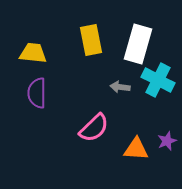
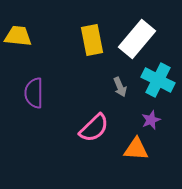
yellow rectangle: moved 1 px right
white rectangle: moved 1 px left, 5 px up; rotated 24 degrees clockwise
yellow trapezoid: moved 15 px left, 17 px up
gray arrow: rotated 120 degrees counterclockwise
purple semicircle: moved 3 px left
purple star: moved 16 px left, 21 px up
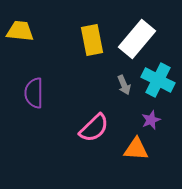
yellow trapezoid: moved 2 px right, 5 px up
gray arrow: moved 4 px right, 2 px up
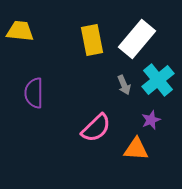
cyan cross: rotated 24 degrees clockwise
pink semicircle: moved 2 px right
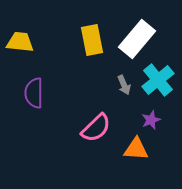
yellow trapezoid: moved 11 px down
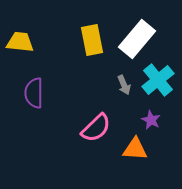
purple star: rotated 24 degrees counterclockwise
orange triangle: moved 1 px left
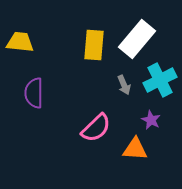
yellow rectangle: moved 2 px right, 5 px down; rotated 16 degrees clockwise
cyan cross: moved 2 px right; rotated 12 degrees clockwise
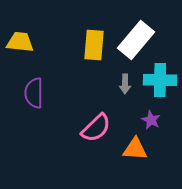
white rectangle: moved 1 px left, 1 px down
cyan cross: rotated 28 degrees clockwise
gray arrow: moved 1 px right, 1 px up; rotated 24 degrees clockwise
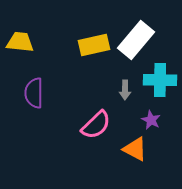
yellow rectangle: rotated 72 degrees clockwise
gray arrow: moved 6 px down
pink semicircle: moved 3 px up
orange triangle: rotated 24 degrees clockwise
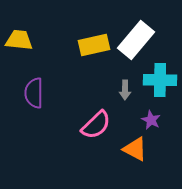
yellow trapezoid: moved 1 px left, 2 px up
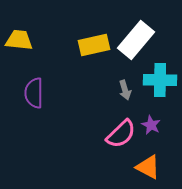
gray arrow: rotated 18 degrees counterclockwise
purple star: moved 5 px down
pink semicircle: moved 25 px right, 9 px down
orange triangle: moved 13 px right, 18 px down
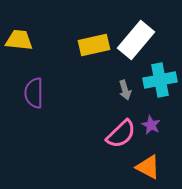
cyan cross: rotated 12 degrees counterclockwise
